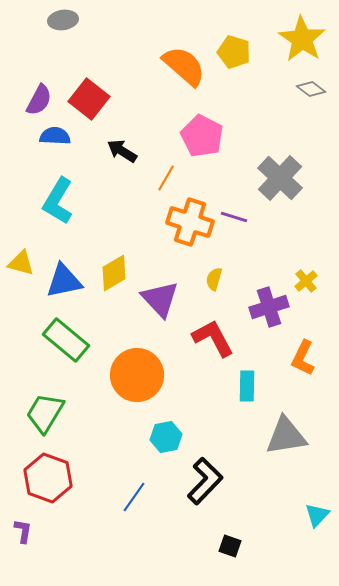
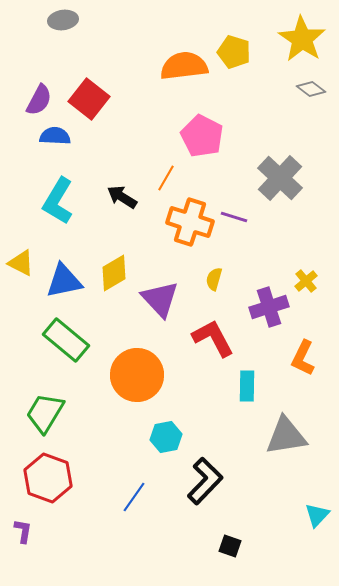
orange semicircle: rotated 48 degrees counterclockwise
black arrow: moved 46 px down
yellow triangle: rotated 12 degrees clockwise
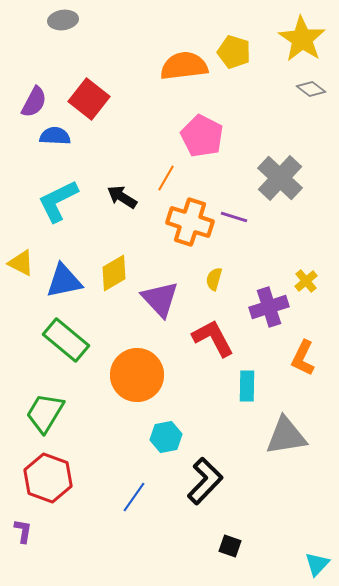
purple semicircle: moved 5 px left, 2 px down
cyan L-shape: rotated 33 degrees clockwise
cyan triangle: moved 49 px down
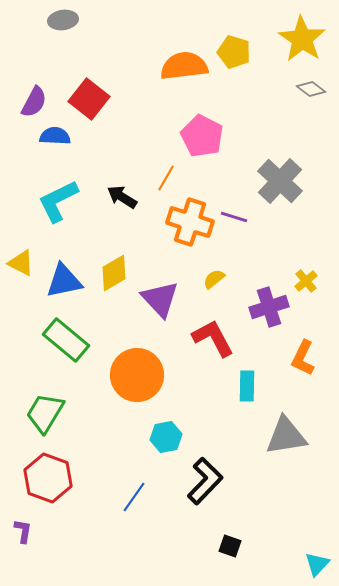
gray cross: moved 3 px down
yellow semicircle: rotated 35 degrees clockwise
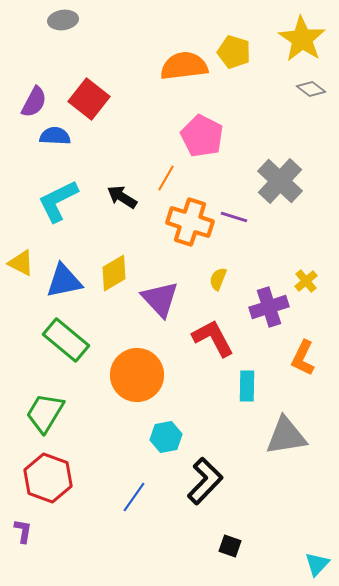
yellow semicircle: moved 4 px right; rotated 30 degrees counterclockwise
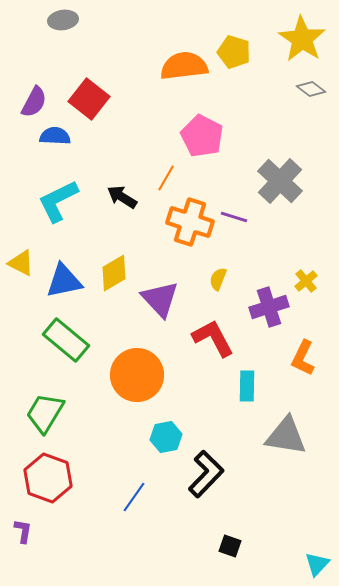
gray triangle: rotated 18 degrees clockwise
black L-shape: moved 1 px right, 7 px up
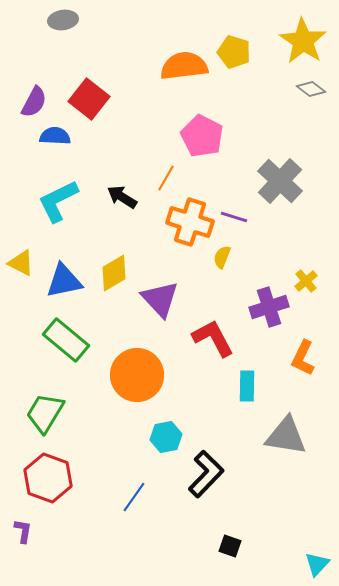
yellow star: moved 1 px right, 2 px down
yellow semicircle: moved 4 px right, 22 px up
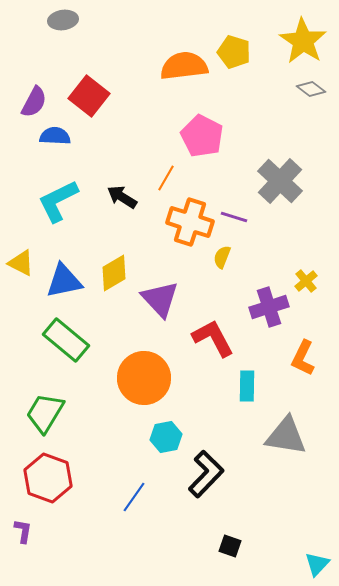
red square: moved 3 px up
orange circle: moved 7 px right, 3 px down
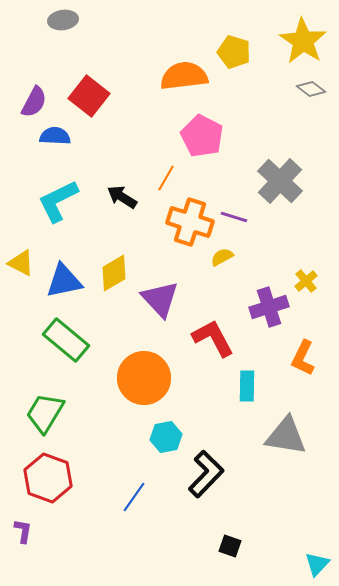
orange semicircle: moved 10 px down
yellow semicircle: rotated 40 degrees clockwise
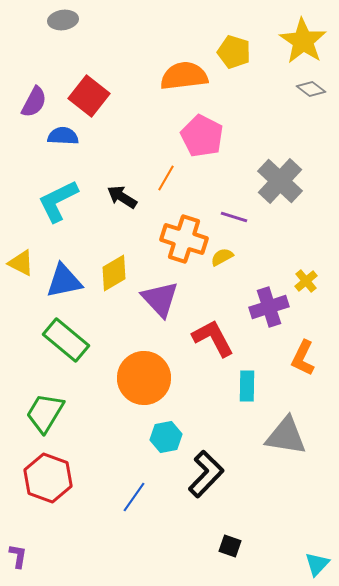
blue semicircle: moved 8 px right
orange cross: moved 6 px left, 17 px down
purple L-shape: moved 5 px left, 25 px down
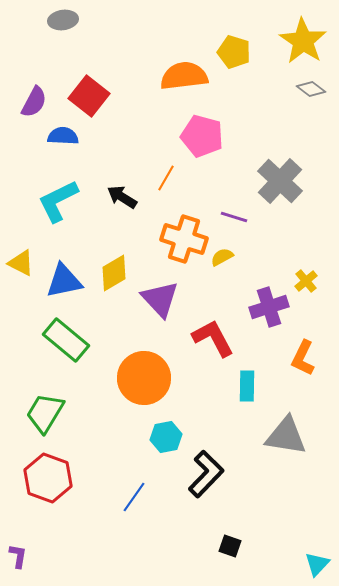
pink pentagon: rotated 12 degrees counterclockwise
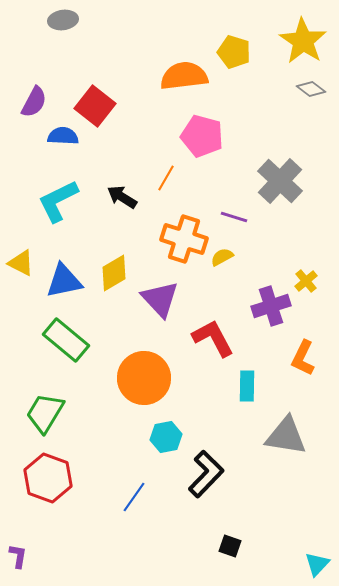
red square: moved 6 px right, 10 px down
purple cross: moved 2 px right, 1 px up
